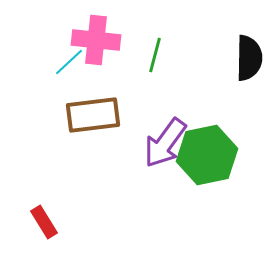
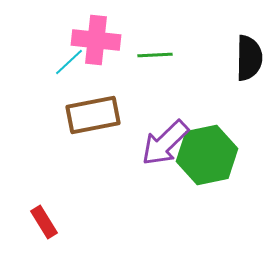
green line: rotated 72 degrees clockwise
brown rectangle: rotated 4 degrees counterclockwise
purple arrow: rotated 10 degrees clockwise
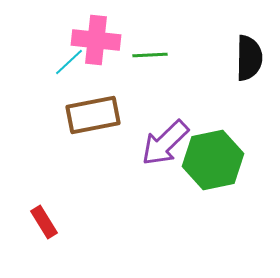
green line: moved 5 px left
green hexagon: moved 6 px right, 5 px down
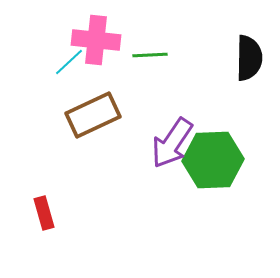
brown rectangle: rotated 14 degrees counterclockwise
purple arrow: moved 7 px right; rotated 12 degrees counterclockwise
green hexagon: rotated 10 degrees clockwise
red rectangle: moved 9 px up; rotated 16 degrees clockwise
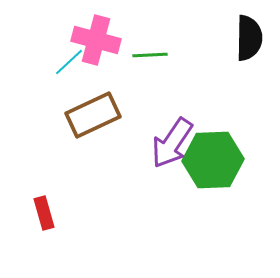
pink cross: rotated 9 degrees clockwise
black semicircle: moved 20 px up
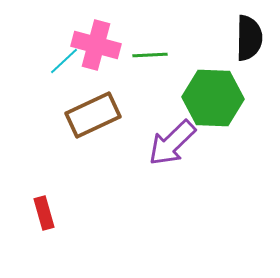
pink cross: moved 5 px down
cyan line: moved 5 px left, 1 px up
purple arrow: rotated 12 degrees clockwise
green hexagon: moved 62 px up; rotated 4 degrees clockwise
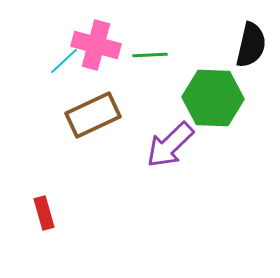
black semicircle: moved 2 px right, 7 px down; rotated 12 degrees clockwise
purple arrow: moved 2 px left, 2 px down
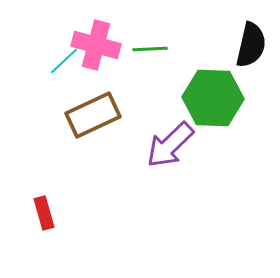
green line: moved 6 px up
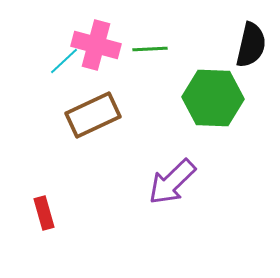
purple arrow: moved 2 px right, 37 px down
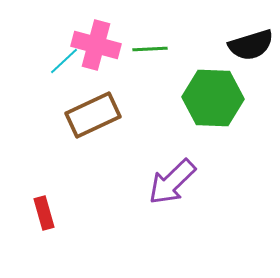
black semicircle: rotated 60 degrees clockwise
